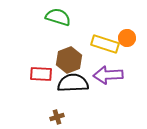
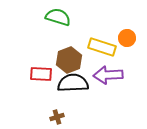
yellow rectangle: moved 3 px left, 3 px down
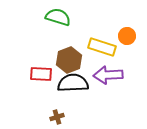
orange circle: moved 2 px up
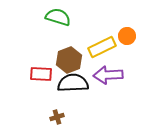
yellow rectangle: rotated 44 degrees counterclockwise
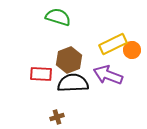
orange circle: moved 5 px right, 14 px down
yellow rectangle: moved 11 px right, 3 px up
purple arrow: rotated 24 degrees clockwise
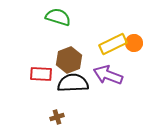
orange circle: moved 2 px right, 7 px up
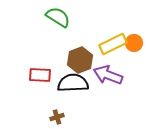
green semicircle: rotated 15 degrees clockwise
brown hexagon: moved 11 px right
red rectangle: moved 1 px left, 1 px down
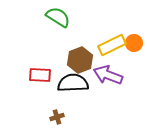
yellow rectangle: moved 1 px left, 1 px down
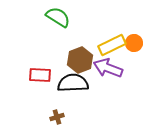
purple arrow: moved 7 px up
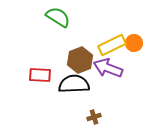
black semicircle: moved 1 px right, 1 px down
brown cross: moved 37 px right
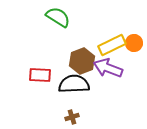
brown hexagon: moved 2 px right, 1 px down
brown cross: moved 22 px left
